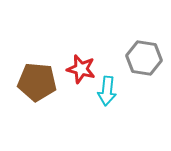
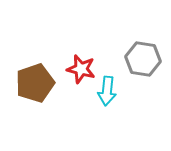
gray hexagon: moved 1 px left, 1 px down
brown pentagon: moved 2 px left, 1 px down; rotated 24 degrees counterclockwise
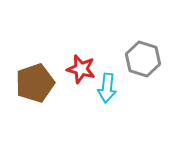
gray hexagon: rotated 8 degrees clockwise
cyan arrow: moved 3 px up
